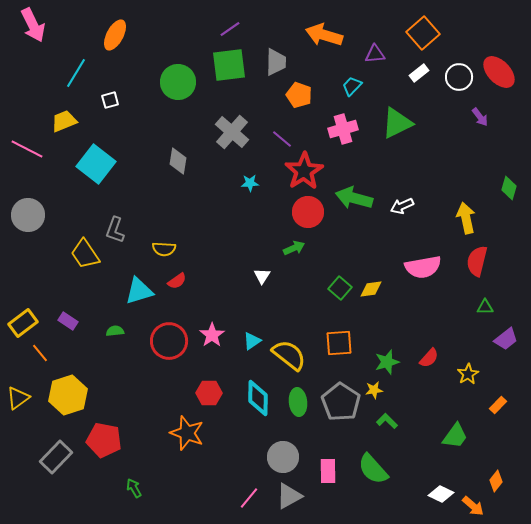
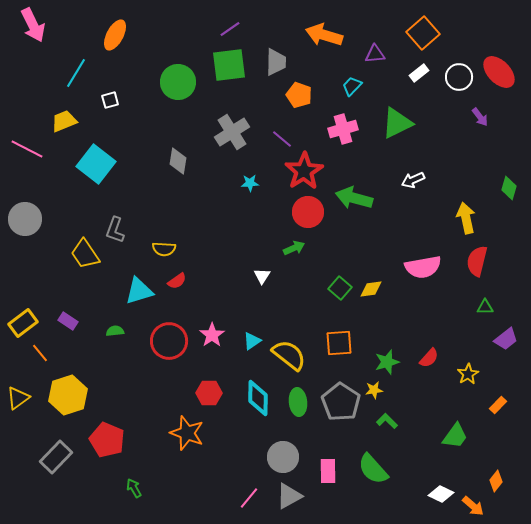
gray cross at (232, 132): rotated 16 degrees clockwise
white arrow at (402, 206): moved 11 px right, 26 px up
gray circle at (28, 215): moved 3 px left, 4 px down
red pentagon at (104, 440): moved 3 px right; rotated 12 degrees clockwise
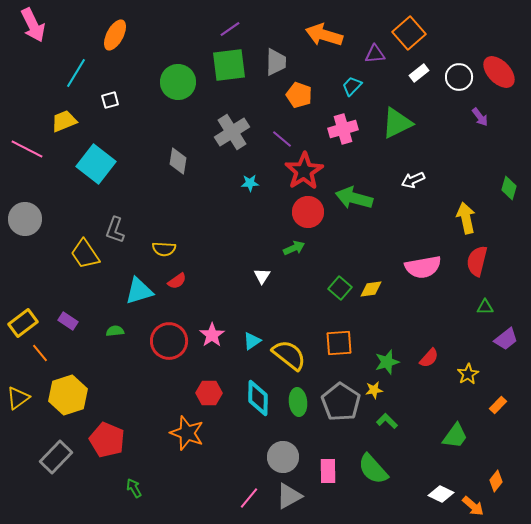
orange square at (423, 33): moved 14 px left
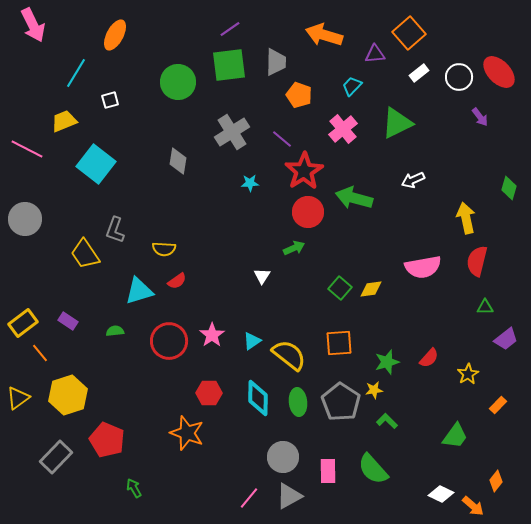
pink cross at (343, 129): rotated 24 degrees counterclockwise
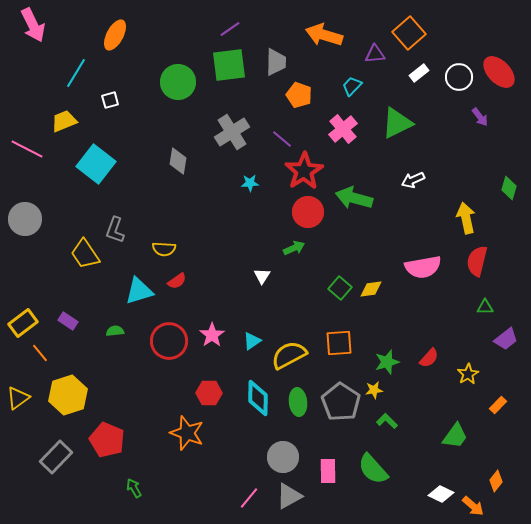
yellow semicircle at (289, 355): rotated 66 degrees counterclockwise
